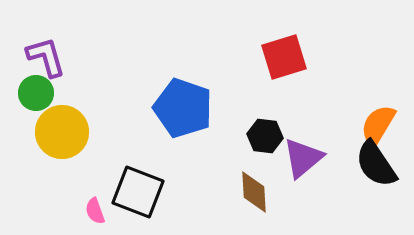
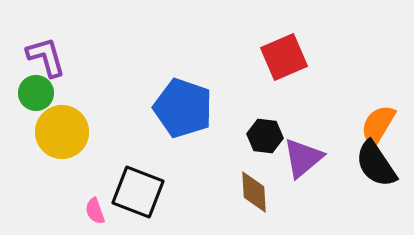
red square: rotated 6 degrees counterclockwise
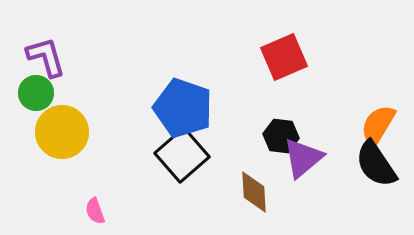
black hexagon: moved 16 px right
black square: moved 44 px right, 37 px up; rotated 28 degrees clockwise
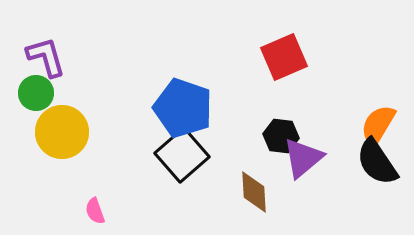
black semicircle: moved 1 px right, 2 px up
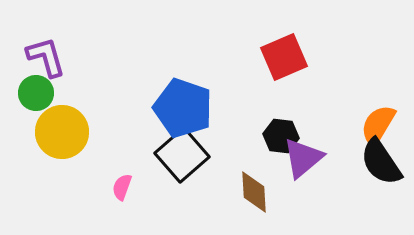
black semicircle: moved 4 px right
pink semicircle: moved 27 px right, 24 px up; rotated 40 degrees clockwise
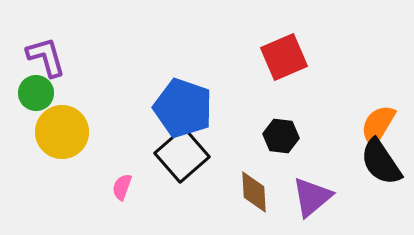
purple triangle: moved 9 px right, 39 px down
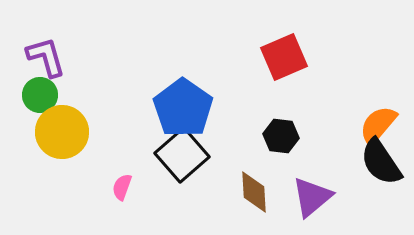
green circle: moved 4 px right, 2 px down
blue pentagon: rotated 16 degrees clockwise
orange semicircle: rotated 9 degrees clockwise
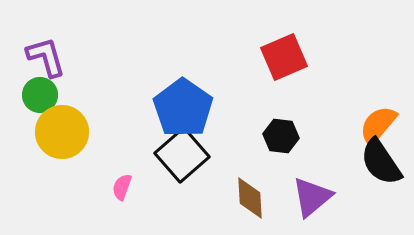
brown diamond: moved 4 px left, 6 px down
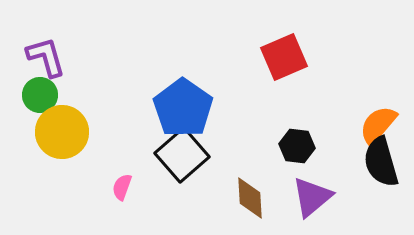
black hexagon: moved 16 px right, 10 px down
black semicircle: rotated 18 degrees clockwise
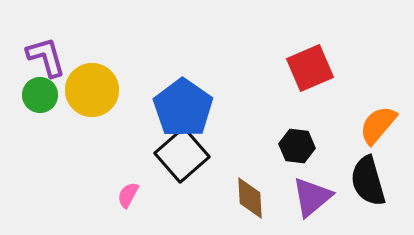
red square: moved 26 px right, 11 px down
yellow circle: moved 30 px right, 42 px up
black semicircle: moved 13 px left, 19 px down
pink semicircle: moved 6 px right, 8 px down; rotated 8 degrees clockwise
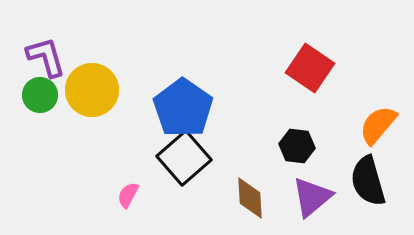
red square: rotated 33 degrees counterclockwise
black square: moved 2 px right, 3 px down
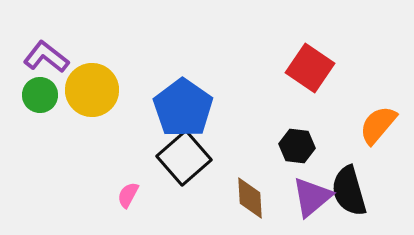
purple L-shape: rotated 36 degrees counterclockwise
black semicircle: moved 19 px left, 10 px down
